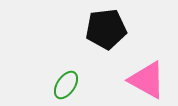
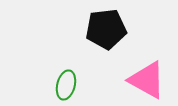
green ellipse: rotated 20 degrees counterclockwise
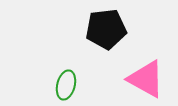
pink triangle: moved 1 px left, 1 px up
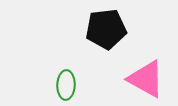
green ellipse: rotated 12 degrees counterclockwise
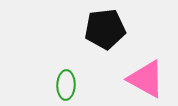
black pentagon: moved 1 px left
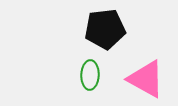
green ellipse: moved 24 px right, 10 px up
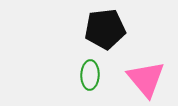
pink triangle: rotated 21 degrees clockwise
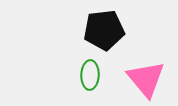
black pentagon: moved 1 px left, 1 px down
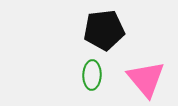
green ellipse: moved 2 px right
